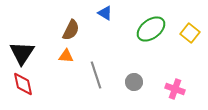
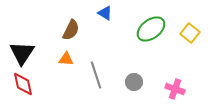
orange triangle: moved 3 px down
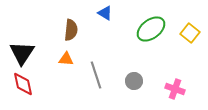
brown semicircle: rotated 20 degrees counterclockwise
gray circle: moved 1 px up
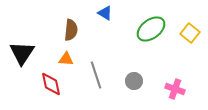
red diamond: moved 28 px right
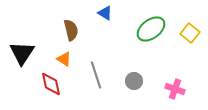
brown semicircle: rotated 20 degrees counterclockwise
orange triangle: moved 2 px left; rotated 28 degrees clockwise
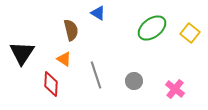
blue triangle: moved 7 px left
green ellipse: moved 1 px right, 1 px up
red diamond: rotated 15 degrees clockwise
pink cross: rotated 18 degrees clockwise
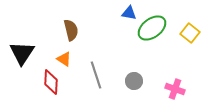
blue triangle: moved 31 px right; rotated 21 degrees counterclockwise
red diamond: moved 2 px up
pink cross: rotated 18 degrees counterclockwise
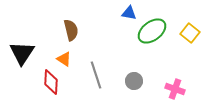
green ellipse: moved 3 px down
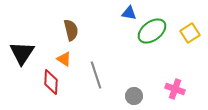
yellow square: rotated 18 degrees clockwise
gray circle: moved 15 px down
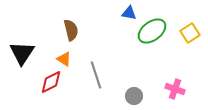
red diamond: rotated 60 degrees clockwise
